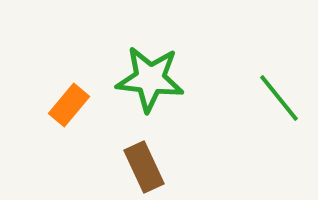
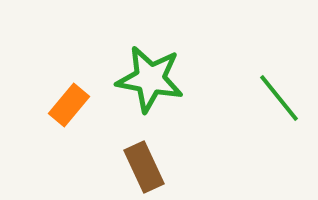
green star: rotated 4 degrees clockwise
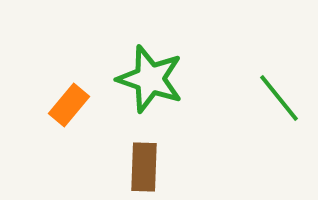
green star: rotated 8 degrees clockwise
brown rectangle: rotated 27 degrees clockwise
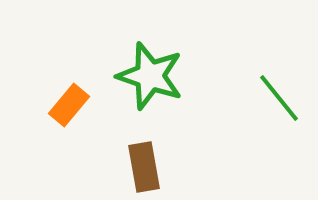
green star: moved 3 px up
brown rectangle: rotated 12 degrees counterclockwise
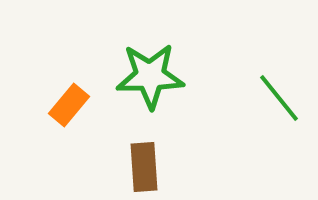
green star: rotated 20 degrees counterclockwise
brown rectangle: rotated 6 degrees clockwise
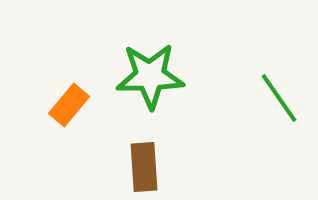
green line: rotated 4 degrees clockwise
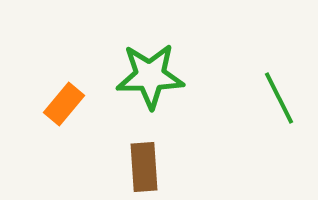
green line: rotated 8 degrees clockwise
orange rectangle: moved 5 px left, 1 px up
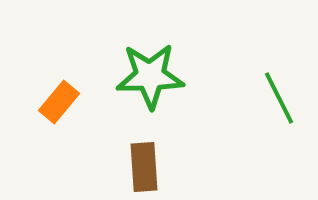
orange rectangle: moved 5 px left, 2 px up
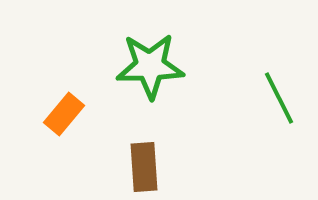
green star: moved 10 px up
orange rectangle: moved 5 px right, 12 px down
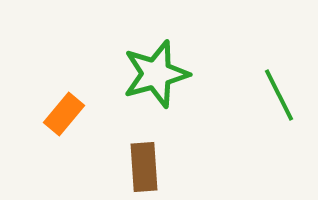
green star: moved 6 px right, 8 px down; rotated 14 degrees counterclockwise
green line: moved 3 px up
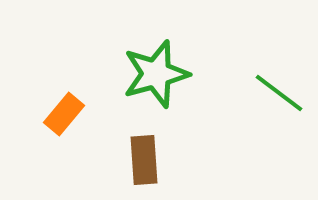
green line: moved 2 px up; rotated 26 degrees counterclockwise
brown rectangle: moved 7 px up
